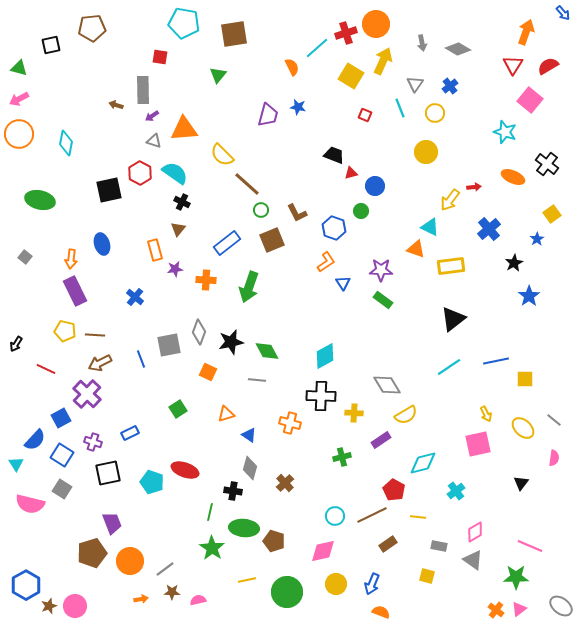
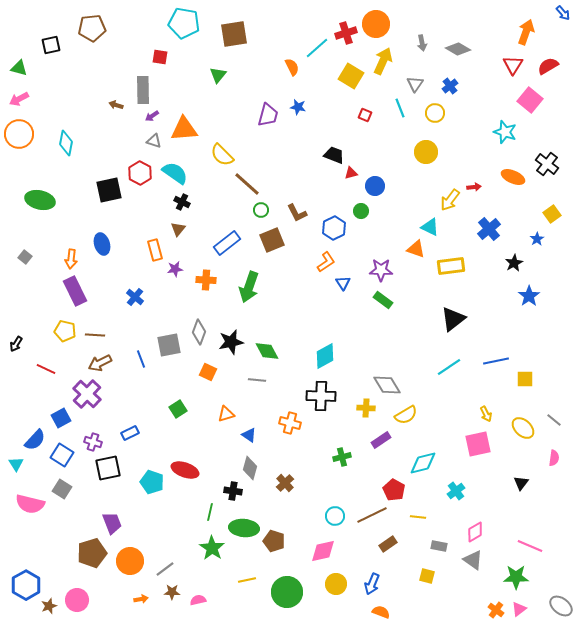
blue hexagon at (334, 228): rotated 15 degrees clockwise
yellow cross at (354, 413): moved 12 px right, 5 px up
black square at (108, 473): moved 5 px up
pink circle at (75, 606): moved 2 px right, 6 px up
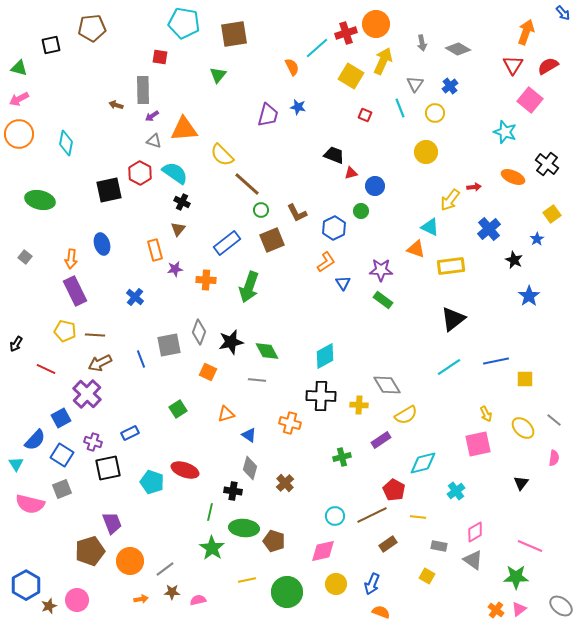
black star at (514, 263): moved 3 px up; rotated 18 degrees counterclockwise
yellow cross at (366, 408): moved 7 px left, 3 px up
gray square at (62, 489): rotated 36 degrees clockwise
brown pentagon at (92, 553): moved 2 px left, 2 px up
yellow square at (427, 576): rotated 14 degrees clockwise
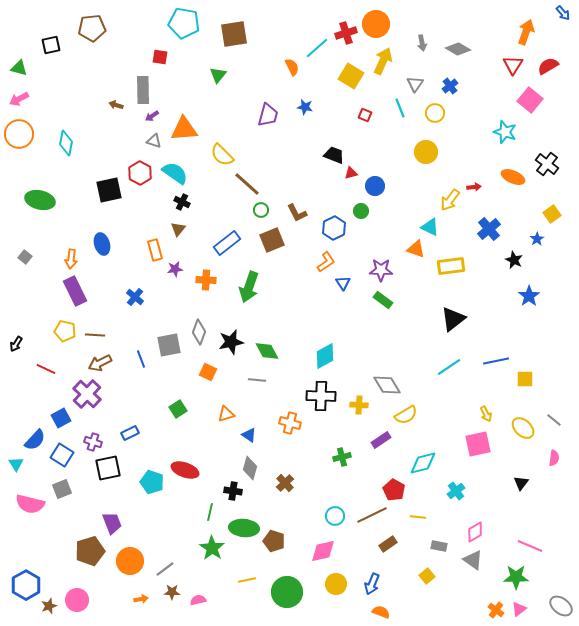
blue star at (298, 107): moved 7 px right
yellow square at (427, 576): rotated 21 degrees clockwise
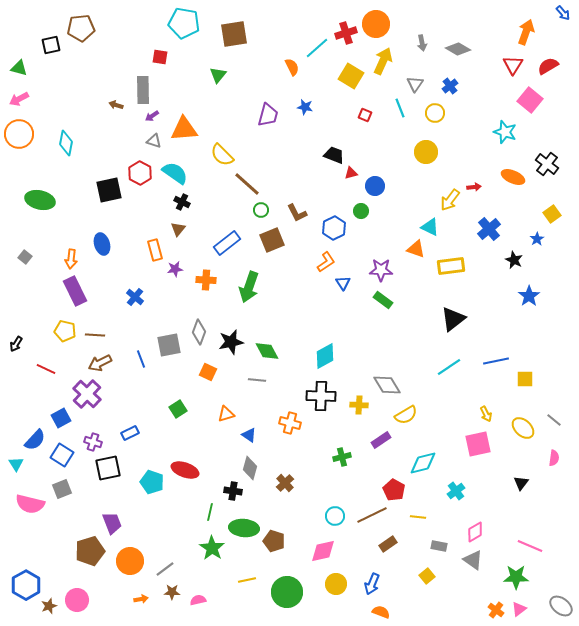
brown pentagon at (92, 28): moved 11 px left
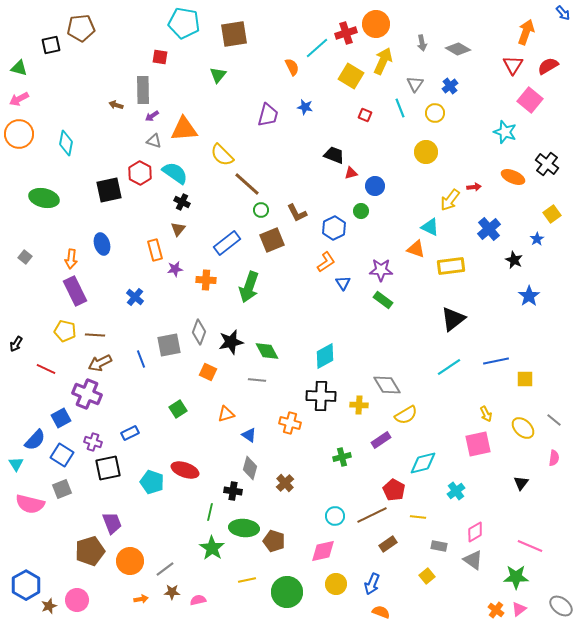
green ellipse at (40, 200): moved 4 px right, 2 px up
purple cross at (87, 394): rotated 20 degrees counterclockwise
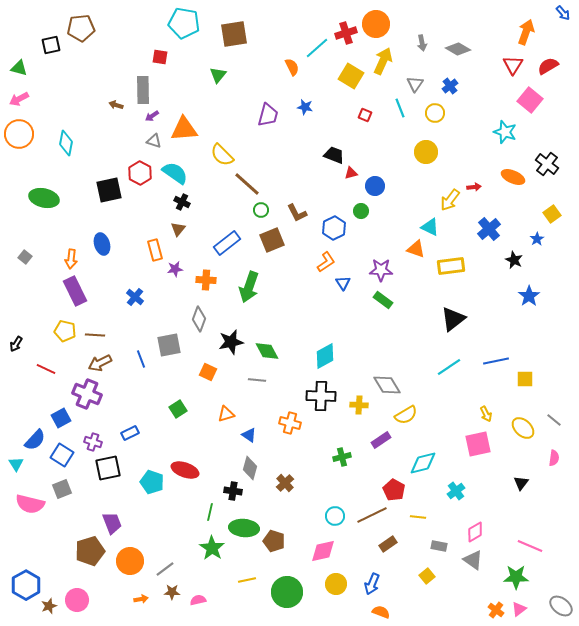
gray diamond at (199, 332): moved 13 px up
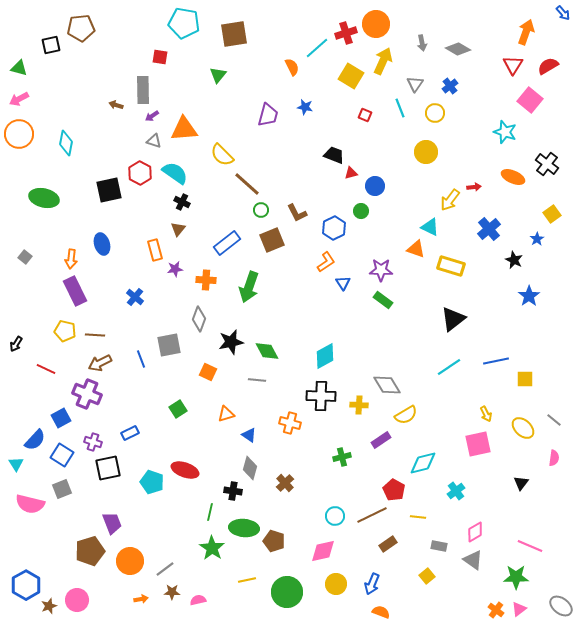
yellow rectangle at (451, 266): rotated 24 degrees clockwise
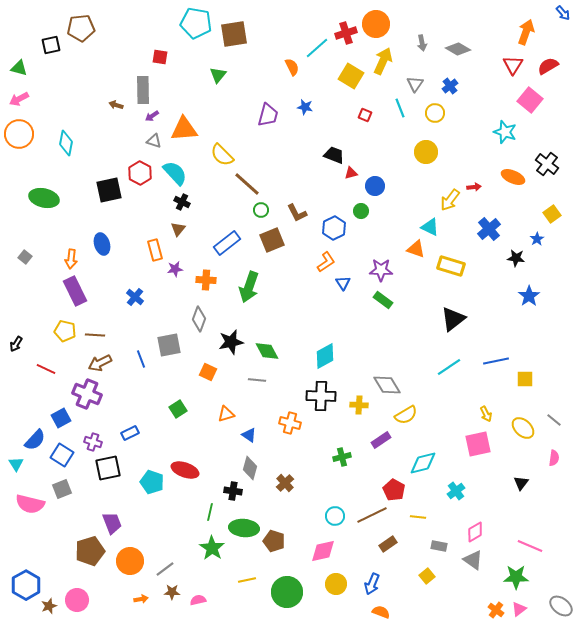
cyan pentagon at (184, 23): moved 12 px right
cyan semicircle at (175, 173): rotated 12 degrees clockwise
black star at (514, 260): moved 2 px right, 2 px up; rotated 18 degrees counterclockwise
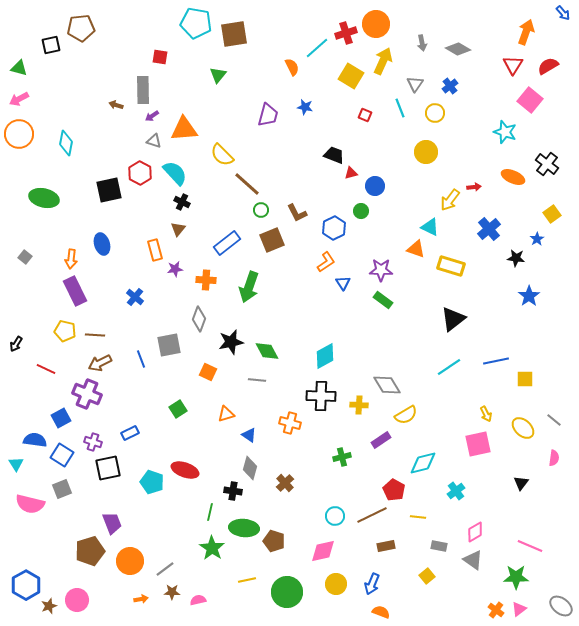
blue semicircle at (35, 440): rotated 125 degrees counterclockwise
brown rectangle at (388, 544): moved 2 px left, 2 px down; rotated 24 degrees clockwise
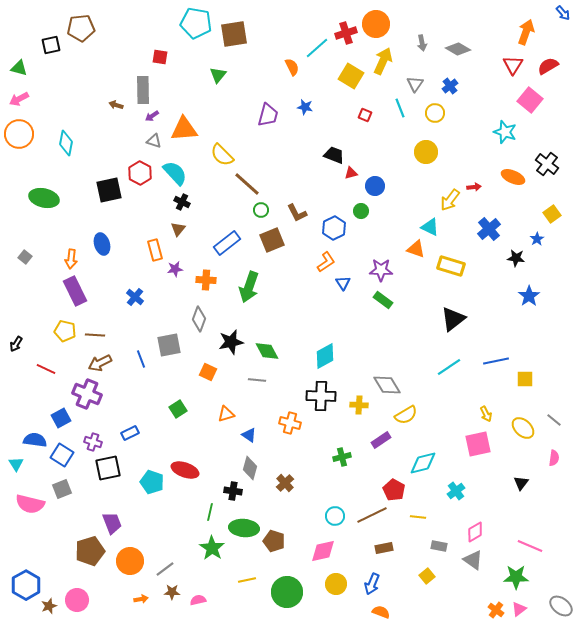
brown rectangle at (386, 546): moved 2 px left, 2 px down
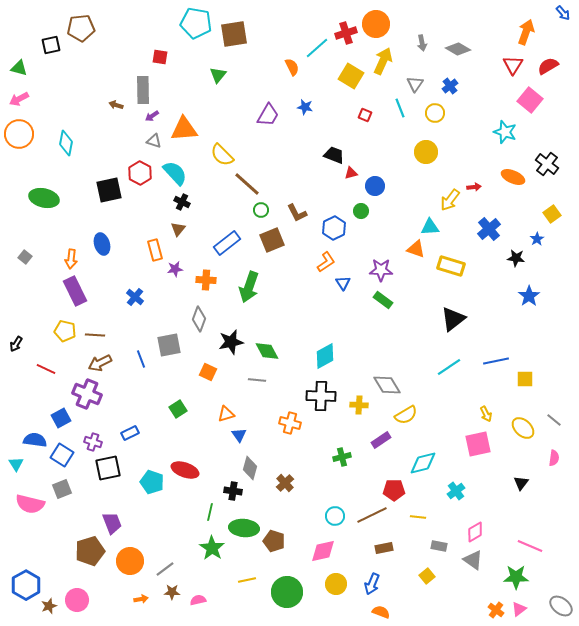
purple trapezoid at (268, 115): rotated 15 degrees clockwise
cyan triangle at (430, 227): rotated 30 degrees counterclockwise
blue triangle at (249, 435): moved 10 px left; rotated 21 degrees clockwise
red pentagon at (394, 490): rotated 30 degrees counterclockwise
